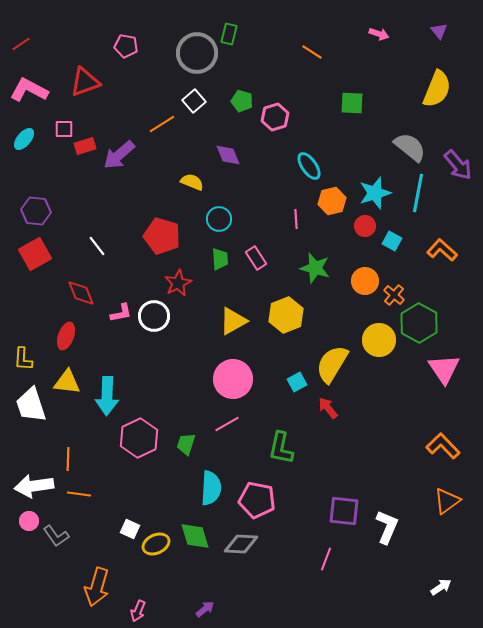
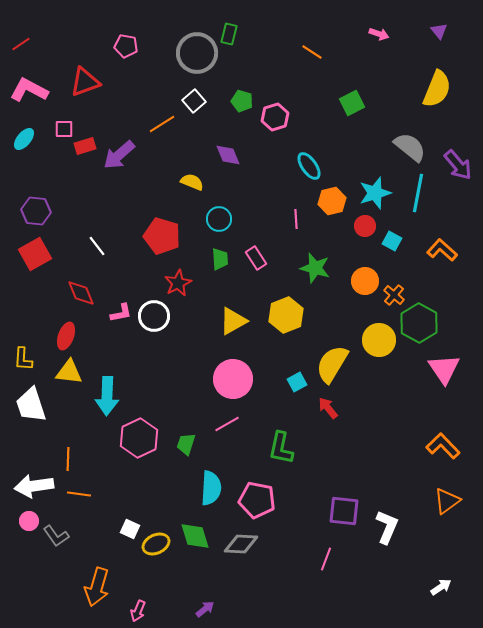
green square at (352, 103): rotated 30 degrees counterclockwise
yellow triangle at (67, 382): moved 2 px right, 10 px up
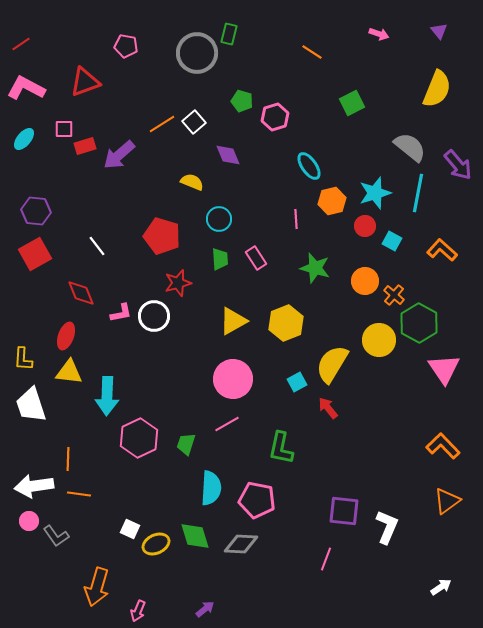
pink L-shape at (29, 90): moved 3 px left, 2 px up
white square at (194, 101): moved 21 px down
red star at (178, 283): rotated 12 degrees clockwise
yellow hexagon at (286, 315): moved 8 px down
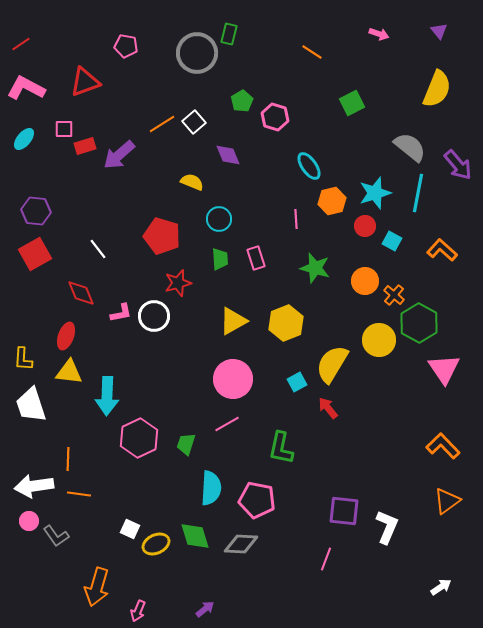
green pentagon at (242, 101): rotated 25 degrees clockwise
pink hexagon at (275, 117): rotated 24 degrees counterclockwise
white line at (97, 246): moved 1 px right, 3 px down
pink rectangle at (256, 258): rotated 15 degrees clockwise
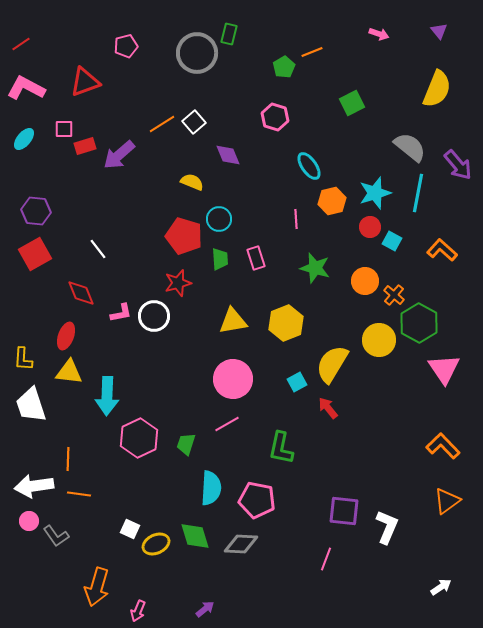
pink pentagon at (126, 46): rotated 25 degrees counterclockwise
orange line at (312, 52): rotated 55 degrees counterclockwise
green pentagon at (242, 101): moved 42 px right, 34 px up
red circle at (365, 226): moved 5 px right, 1 px down
red pentagon at (162, 236): moved 22 px right
yellow triangle at (233, 321): rotated 20 degrees clockwise
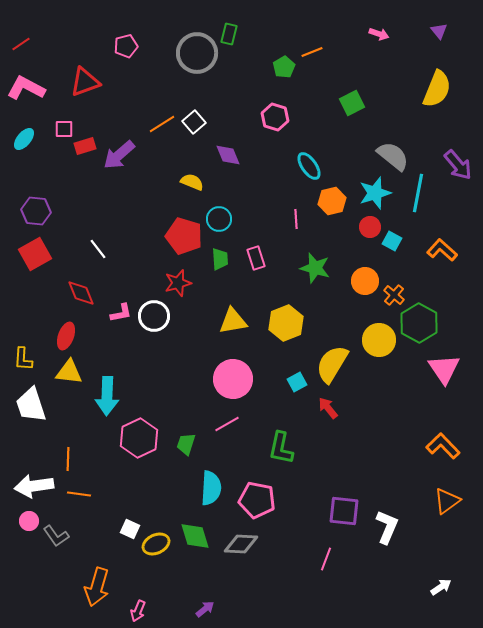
gray semicircle at (410, 147): moved 17 px left, 9 px down
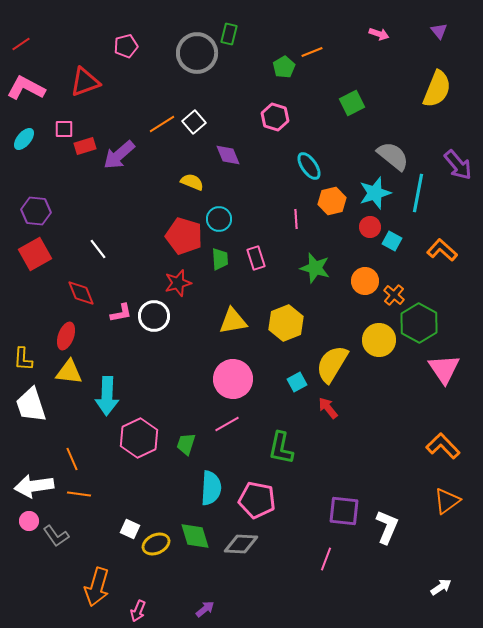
orange line at (68, 459): moved 4 px right; rotated 25 degrees counterclockwise
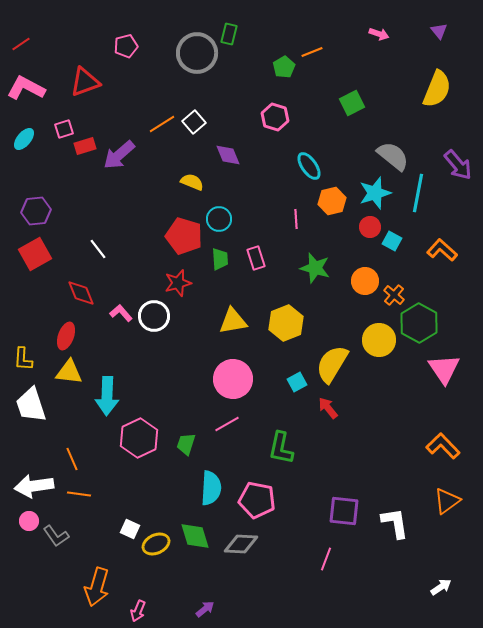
pink square at (64, 129): rotated 18 degrees counterclockwise
purple hexagon at (36, 211): rotated 12 degrees counterclockwise
pink L-shape at (121, 313): rotated 120 degrees counterclockwise
white L-shape at (387, 527): moved 8 px right, 4 px up; rotated 32 degrees counterclockwise
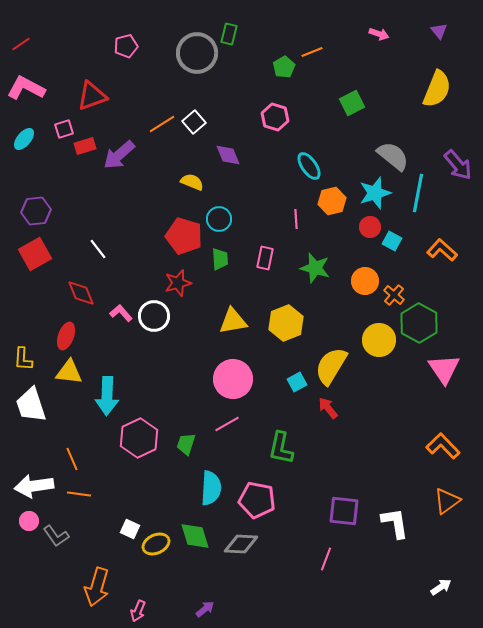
red triangle at (85, 82): moved 7 px right, 14 px down
pink rectangle at (256, 258): moved 9 px right; rotated 30 degrees clockwise
yellow semicircle at (332, 364): moved 1 px left, 2 px down
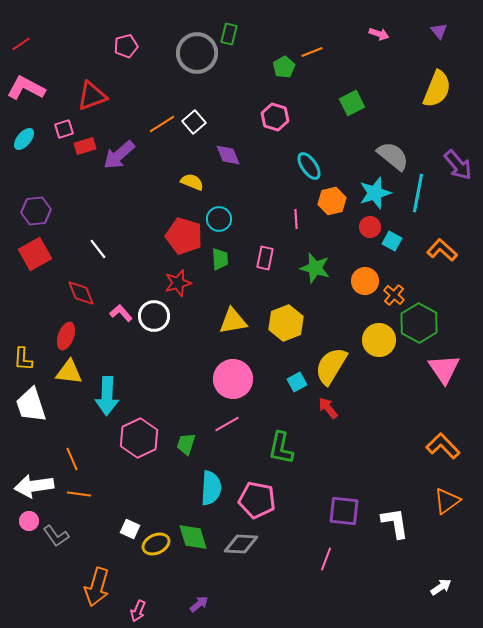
green diamond at (195, 536): moved 2 px left, 1 px down
purple arrow at (205, 609): moved 6 px left, 5 px up
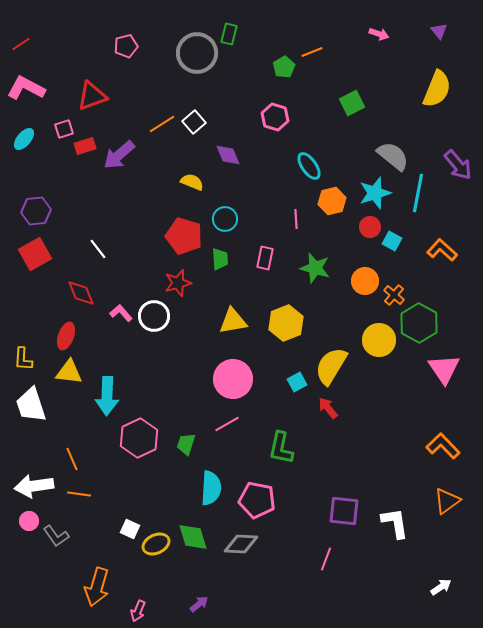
cyan circle at (219, 219): moved 6 px right
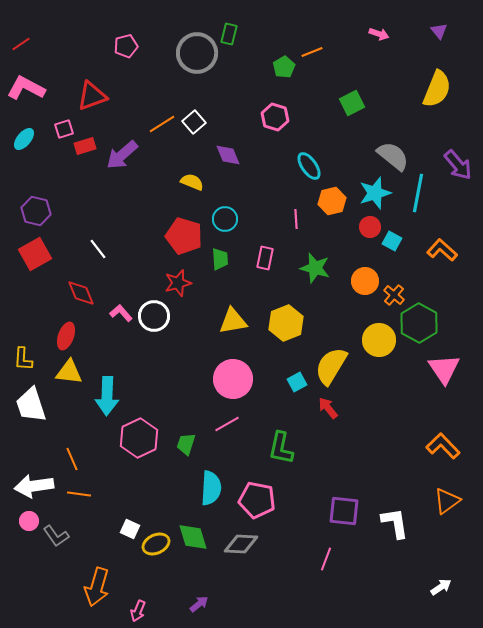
purple arrow at (119, 155): moved 3 px right
purple hexagon at (36, 211): rotated 20 degrees clockwise
